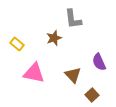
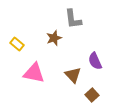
purple semicircle: moved 4 px left, 1 px up
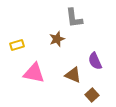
gray L-shape: moved 1 px right, 1 px up
brown star: moved 3 px right, 1 px down
yellow rectangle: moved 1 px down; rotated 56 degrees counterclockwise
brown triangle: rotated 24 degrees counterclockwise
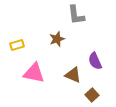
gray L-shape: moved 2 px right, 3 px up
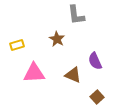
brown star: rotated 21 degrees counterclockwise
pink triangle: rotated 15 degrees counterclockwise
brown square: moved 5 px right, 2 px down
